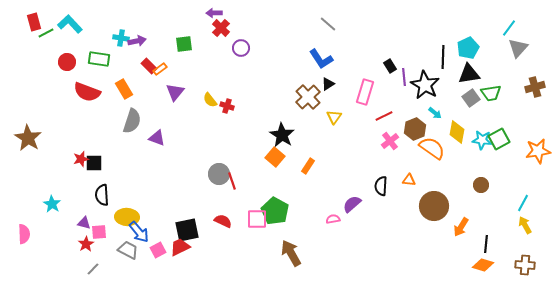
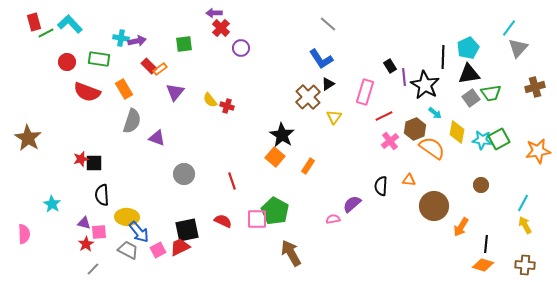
gray circle at (219, 174): moved 35 px left
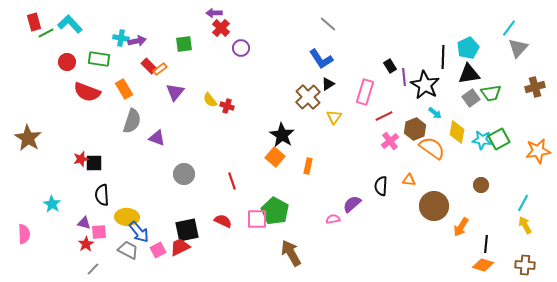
orange rectangle at (308, 166): rotated 21 degrees counterclockwise
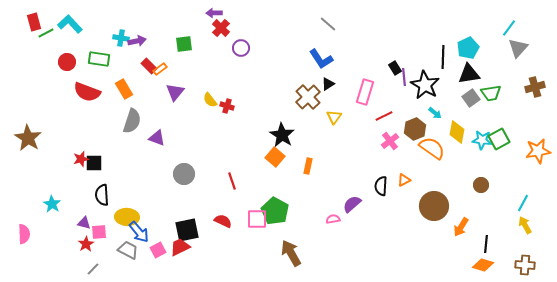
black rectangle at (390, 66): moved 5 px right, 2 px down
orange triangle at (409, 180): moved 5 px left; rotated 32 degrees counterclockwise
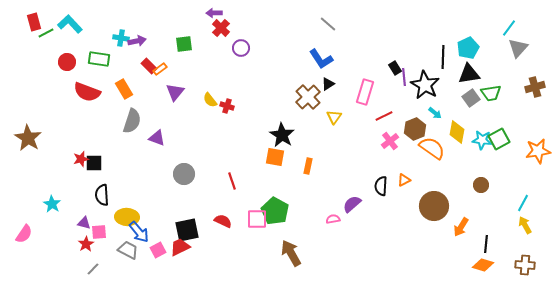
orange square at (275, 157): rotated 30 degrees counterclockwise
pink semicircle at (24, 234): rotated 36 degrees clockwise
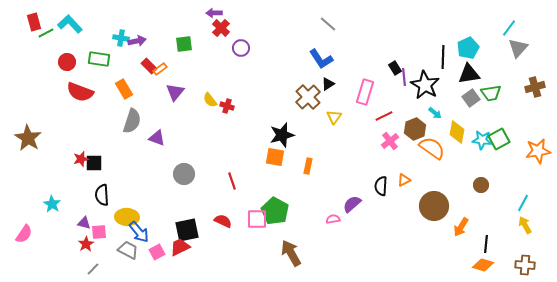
red semicircle at (87, 92): moved 7 px left
black star at (282, 135): rotated 25 degrees clockwise
pink square at (158, 250): moved 1 px left, 2 px down
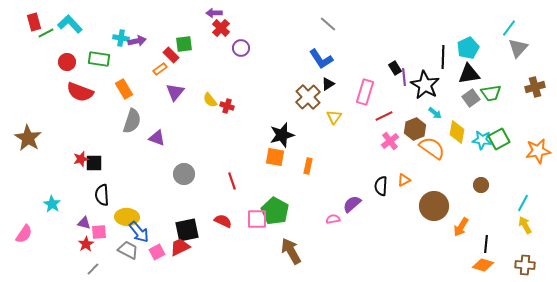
red rectangle at (149, 66): moved 22 px right, 11 px up
brown arrow at (291, 253): moved 2 px up
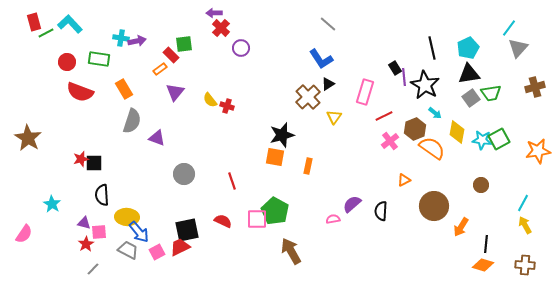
black line at (443, 57): moved 11 px left, 9 px up; rotated 15 degrees counterclockwise
black semicircle at (381, 186): moved 25 px down
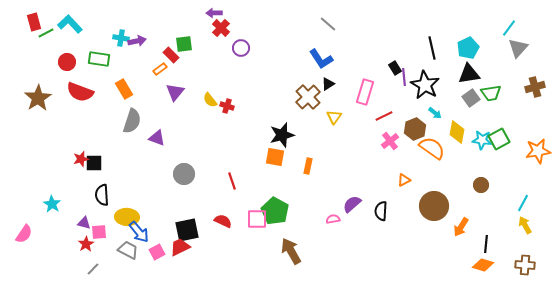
brown star at (28, 138): moved 10 px right, 40 px up; rotated 8 degrees clockwise
